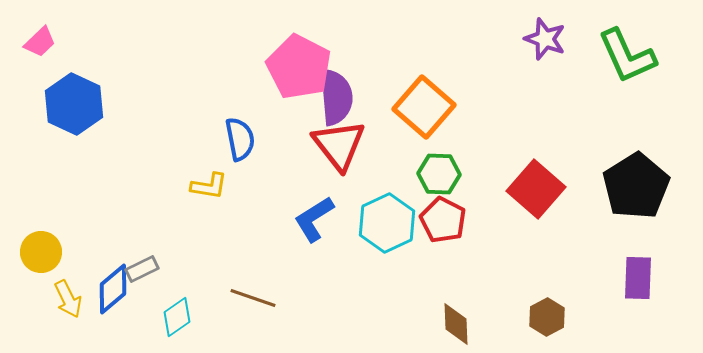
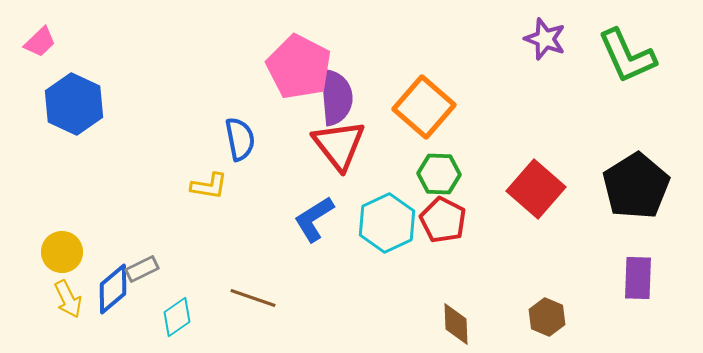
yellow circle: moved 21 px right
brown hexagon: rotated 9 degrees counterclockwise
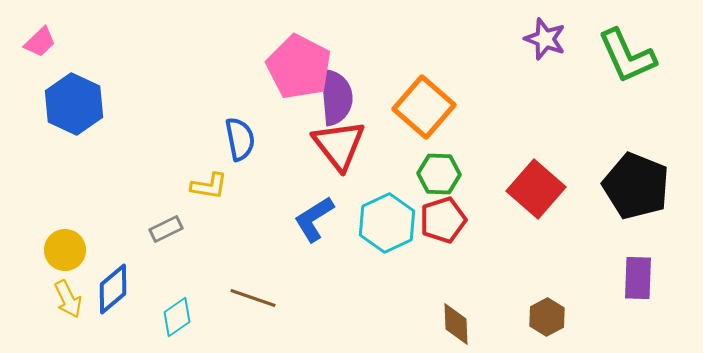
black pentagon: rotated 18 degrees counterclockwise
red pentagon: rotated 27 degrees clockwise
yellow circle: moved 3 px right, 2 px up
gray rectangle: moved 24 px right, 40 px up
brown hexagon: rotated 9 degrees clockwise
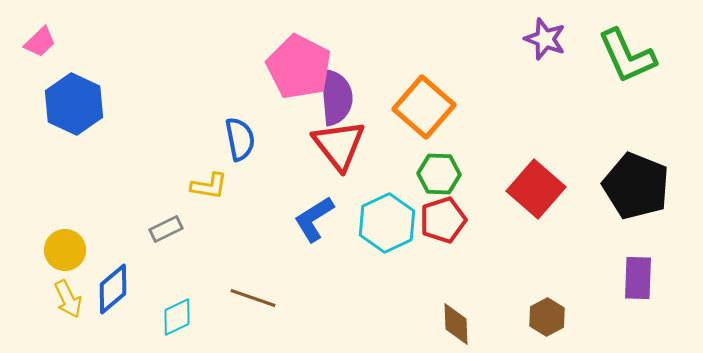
cyan diamond: rotated 9 degrees clockwise
